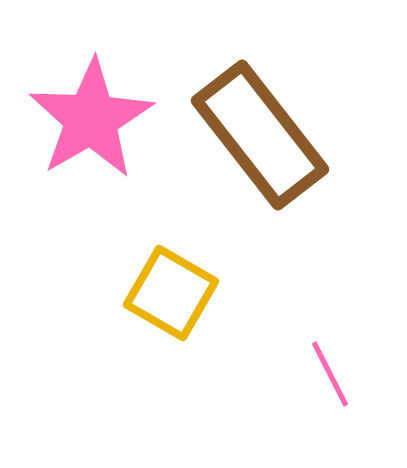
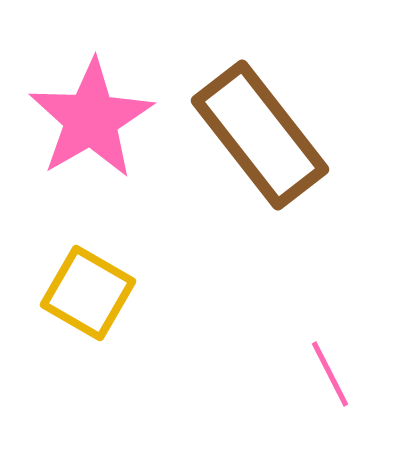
yellow square: moved 83 px left
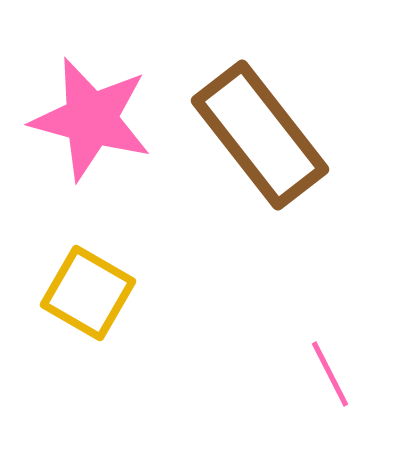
pink star: rotated 27 degrees counterclockwise
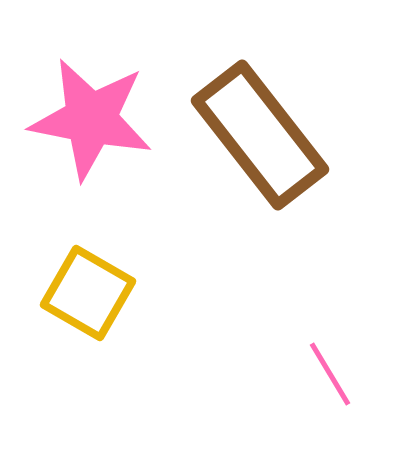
pink star: rotated 4 degrees counterclockwise
pink line: rotated 4 degrees counterclockwise
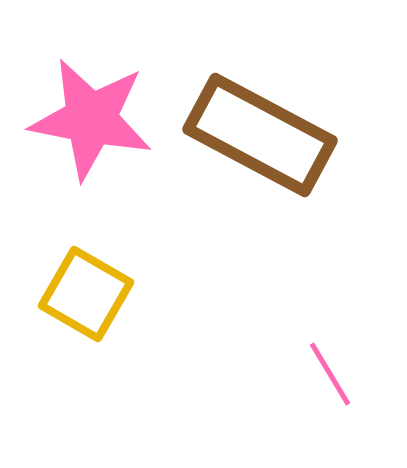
brown rectangle: rotated 24 degrees counterclockwise
yellow square: moved 2 px left, 1 px down
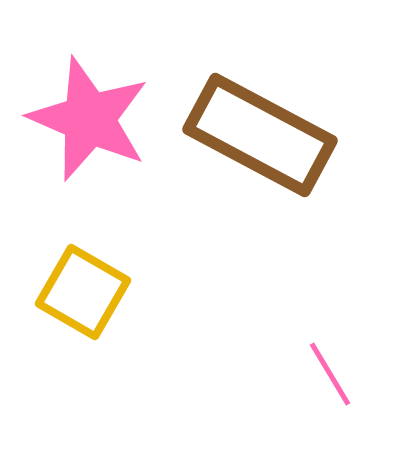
pink star: moved 2 px left; rotated 12 degrees clockwise
yellow square: moved 3 px left, 2 px up
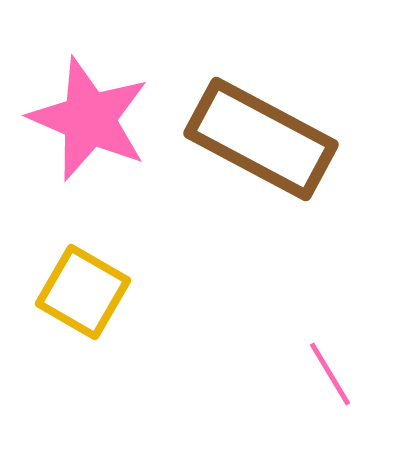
brown rectangle: moved 1 px right, 4 px down
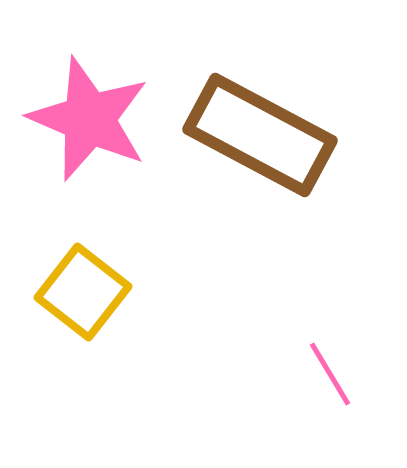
brown rectangle: moved 1 px left, 4 px up
yellow square: rotated 8 degrees clockwise
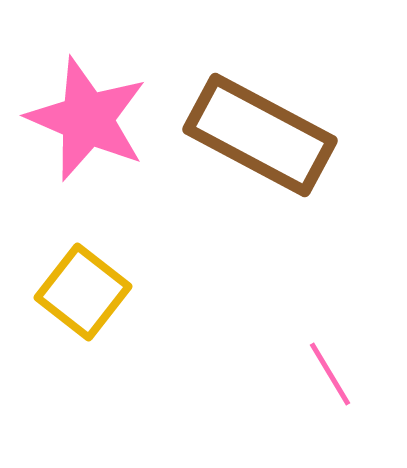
pink star: moved 2 px left
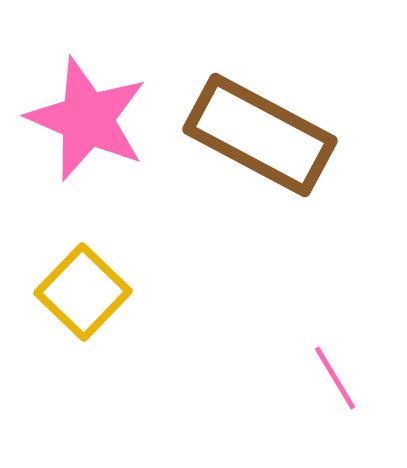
yellow square: rotated 6 degrees clockwise
pink line: moved 5 px right, 4 px down
